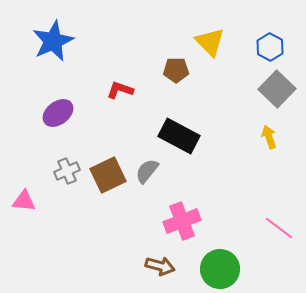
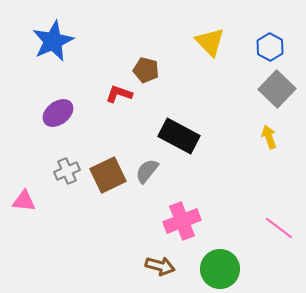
brown pentagon: moved 30 px left; rotated 15 degrees clockwise
red L-shape: moved 1 px left, 4 px down
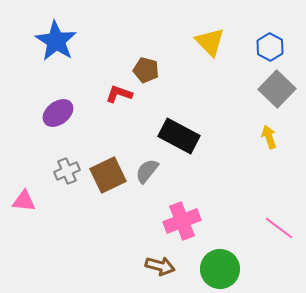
blue star: moved 3 px right; rotated 15 degrees counterclockwise
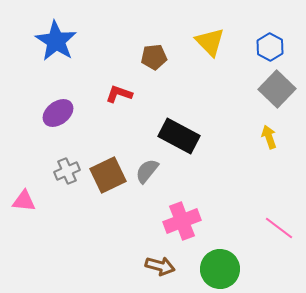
brown pentagon: moved 8 px right, 13 px up; rotated 20 degrees counterclockwise
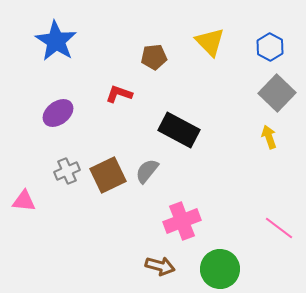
gray square: moved 4 px down
black rectangle: moved 6 px up
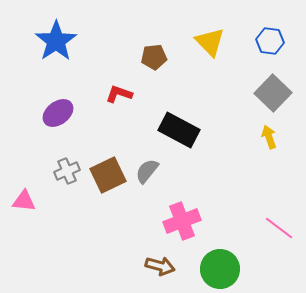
blue star: rotated 6 degrees clockwise
blue hexagon: moved 6 px up; rotated 20 degrees counterclockwise
gray square: moved 4 px left
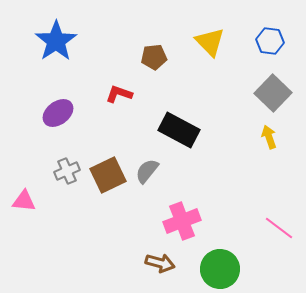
brown arrow: moved 3 px up
